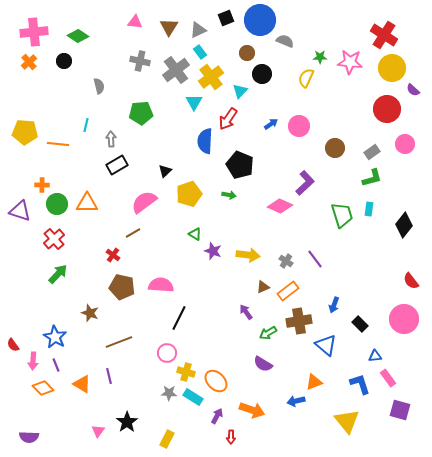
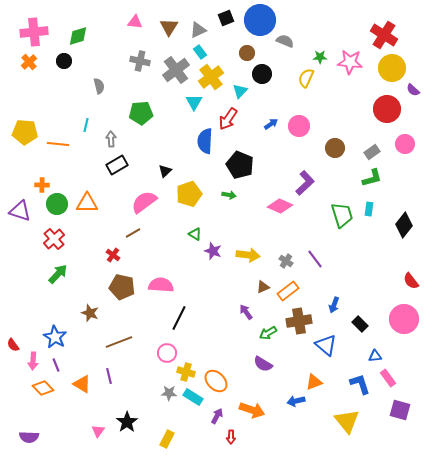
green diamond at (78, 36): rotated 50 degrees counterclockwise
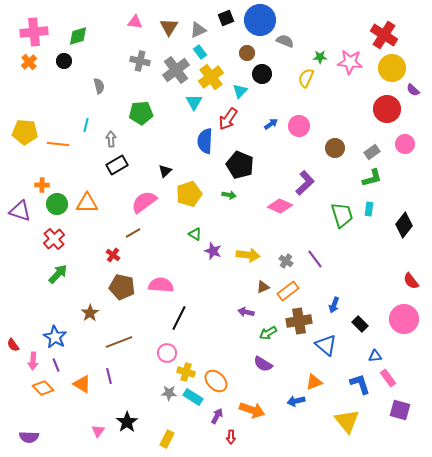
purple arrow at (246, 312): rotated 42 degrees counterclockwise
brown star at (90, 313): rotated 18 degrees clockwise
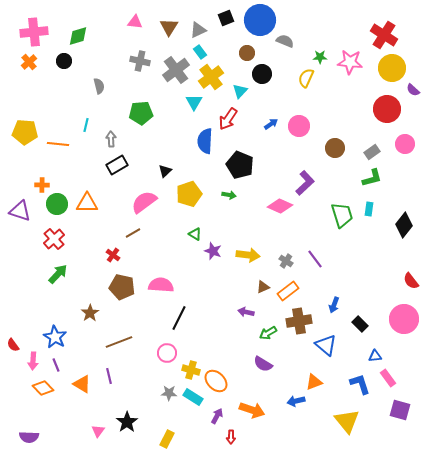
yellow cross at (186, 372): moved 5 px right, 2 px up
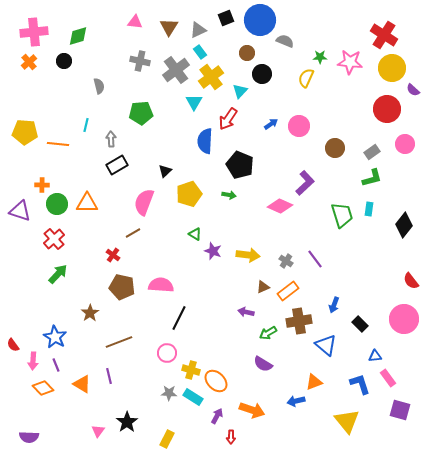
pink semicircle at (144, 202): rotated 32 degrees counterclockwise
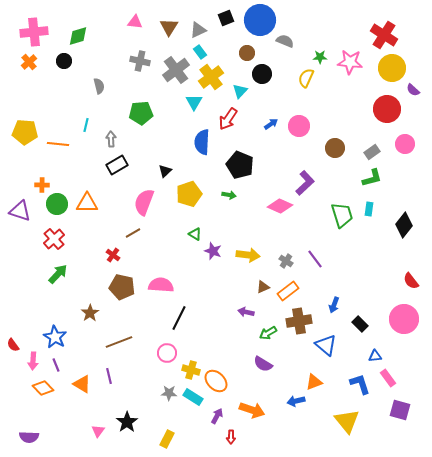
blue semicircle at (205, 141): moved 3 px left, 1 px down
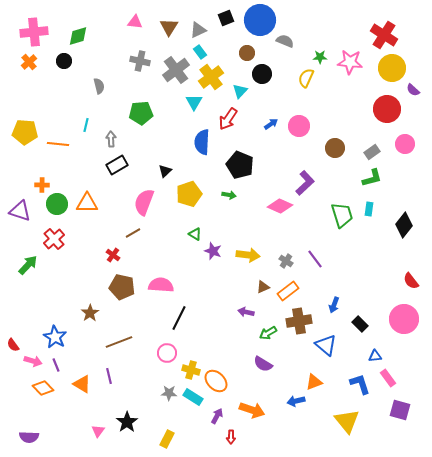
green arrow at (58, 274): moved 30 px left, 9 px up
pink arrow at (33, 361): rotated 78 degrees counterclockwise
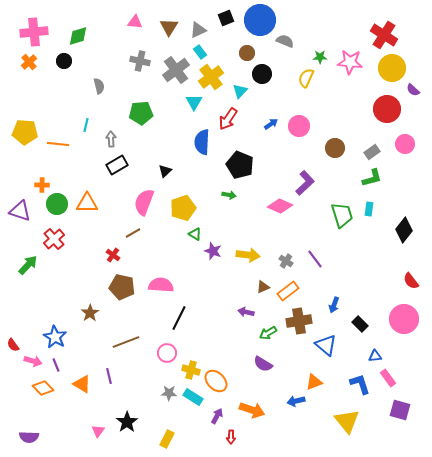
yellow pentagon at (189, 194): moved 6 px left, 14 px down
black diamond at (404, 225): moved 5 px down
brown line at (119, 342): moved 7 px right
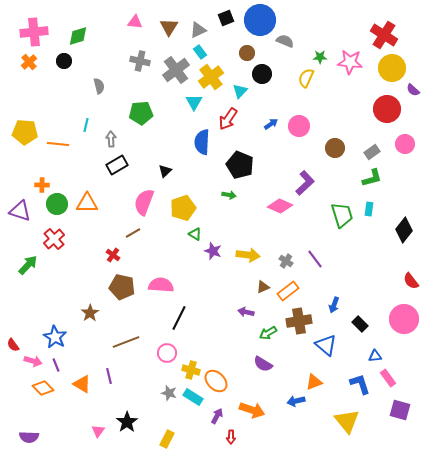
gray star at (169, 393): rotated 14 degrees clockwise
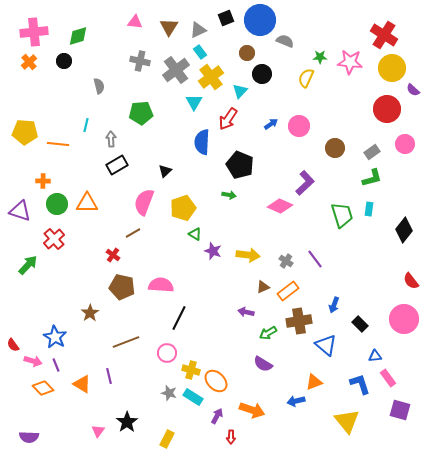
orange cross at (42, 185): moved 1 px right, 4 px up
